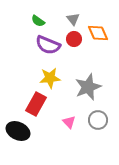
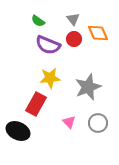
gray circle: moved 3 px down
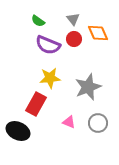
pink triangle: rotated 24 degrees counterclockwise
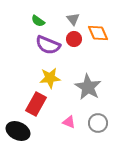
gray star: rotated 20 degrees counterclockwise
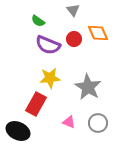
gray triangle: moved 9 px up
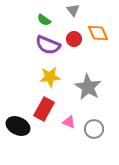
green semicircle: moved 6 px right, 1 px up
yellow star: moved 1 px up
red rectangle: moved 8 px right, 5 px down
gray circle: moved 4 px left, 6 px down
black ellipse: moved 5 px up
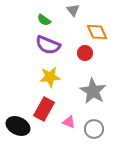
orange diamond: moved 1 px left, 1 px up
red circle: moved 11 px right, 14 px down
gray star: moved 5 px right, 4 px down
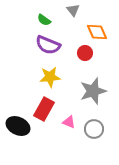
gray star: rotated 24 degrees clockwise
